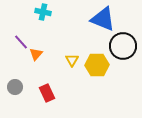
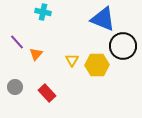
purple line: moved 4 px left
red rectangle: rotated 18 degrees counterclockwise
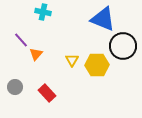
purple line: moved 4 px right, 2 px up
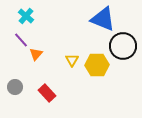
cyan cross: moved 17 px left, 4 px down; rotated 28 degrees clockwise
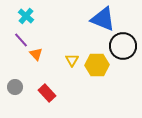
orange triangle: rotated 24 degrees counterclockwise
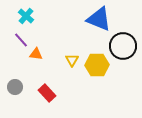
blue triangle: moved 4 px left
orange triangle: rotated 40 degrees counterclockwise
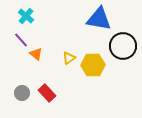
blue triangle: rotated 12 degrees counterclockwise
orange triangle: rotated 32 degrees clockwise
yellow triangle: moved 3 px left, 2 px up; rotated 24 degrees clockwise
yellow hexagon: moved 4 px left
gray circle: moved 7 px right, 6 px down
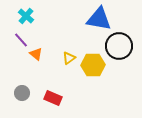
black circle: moved 4 px left
red rectangle: moved 6 px right, 5 px down; rotated 24 degrees counterclockwise
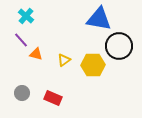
orange triangle: rotated 24 degrees counterclockwise
yellow triangle: moved 5 px left, 2 px down
